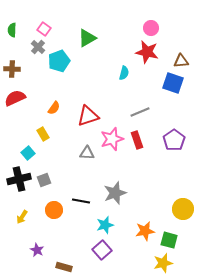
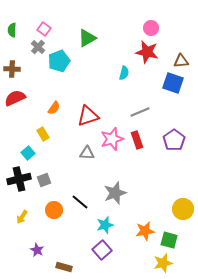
black line: moved 1 px left, 1 px down; rotated 30 degrees clockwise
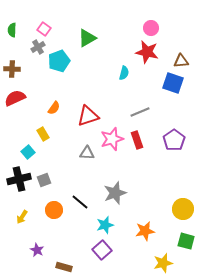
gray cross: rotated 16 degrees clockwise
cyan square: moved 1 px up
green square: moved 17 px right, 1 px down
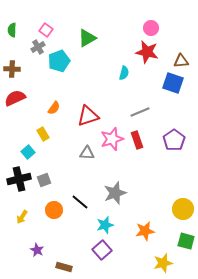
pink square: moved 2 px right, 1 px down
